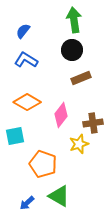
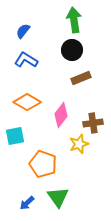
green triangle: moved 1 px left, 1 px down; rotated 25 degrees clockwise
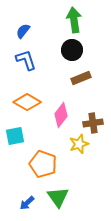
blue L-shape: rotated 40 degrees clockwise
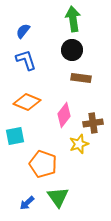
green arrow: moved 1 px left, 1 px up
brown rectangle: rotated 30 degrees clockwise
orange diamond: rotated 8 degrees counterclockwise
pink diamond: moved 3 px right
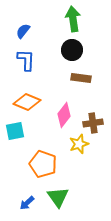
blue L-shape: rotated 20 degrees clockwise
cyan square: moved 5 px up
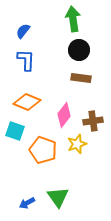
black circle: moved 7 px right
brown cross: moved 2 px up
cyan square: rotated 30 degrees clockwise
yellow star: moved 2 px left
orange pentagon: moved 14 px up
blue arrow: rotated 14 degrees clockwise
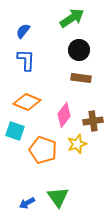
green arrow: moved 1 px left, 1 px up; rotated 65 degrees clockwise
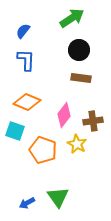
yellow star: rotated 24 degrees counterclockwise
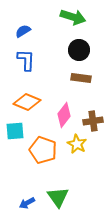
green arrow: moved 1 px right, 1 px up; rotated 50 degrees clockwise
blue semicircle: rotated 21 degrees clockwise
cyan square: rotated 24 degrees counterclockwise
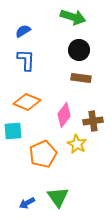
cyan square: moved 2 px left
orange pentagon: moved 4 px down; rotated 28 degrees clockwise
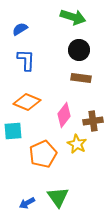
blue semicircle: moved 3 px left, 2 px up
